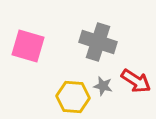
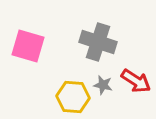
gray star: moved 1 px up
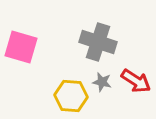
pink square: moved 7 px left, 1 px down
gray star: moved 1 px left, 3 px up
yellow hexagon: moved 2 px left, 1 px up
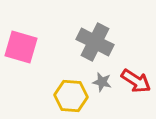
gray cross: moved 3 px left; rotated 9 degrees clockwise
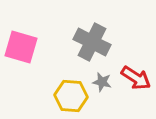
gray cross: moved 3 px left
red arrow: moved 3 px up
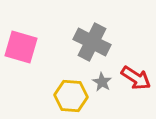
gray star: rotated 18 degrees clockwise
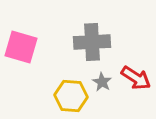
gray cross: rotated 30 degrees counterclockwise
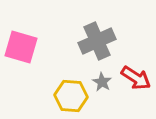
gray cross: moved 5 px right, 1 px up; rotated 21 degrees counterclockwise
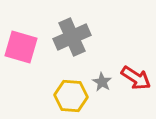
gray cross: moved 25 px left, 4 px up
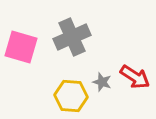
red arrow: moved 1 px left, 1 px up
gray star: rotated 12 degrees counterclockwise
